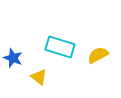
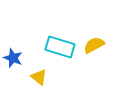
yellow semicircle: moved 4 px left, 10 px up
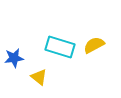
blue star: moved 1 px right; rotated 30 degrees counterclockwise
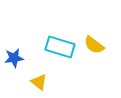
yellow semicircle: rotated 115 degrees counterclockwise
yellow triangle: moved 5 px down
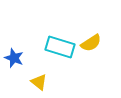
yellow semicircle: moved 3 px left, 2 px up; rotated 70 degrees counterclockwise
blue star: rotated 30 degrees clockwise
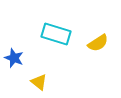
yellow semicircle: moved 7 px right
cyan rectangle: moved 4 px left, 13 px up
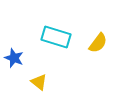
cyan rectangle: moved 3 px down
yellow semicircle: rotated 20 degrees counterclockwise
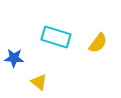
blue star: rotated 18 degrees counterclockwise
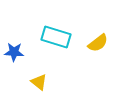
yellow semicircle: rotated 15 degrees clockwise
blue star: moved 6 px up
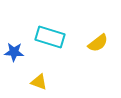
cyan rectangle: moved 6 px left
yellow triangle: rotated 18 degrees counterclockwise
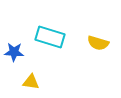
yellow semicircle: rotated 55 degrees clockwise
yellow triangle: moved 8 px left; rotated 12 degrees counterclockwise
